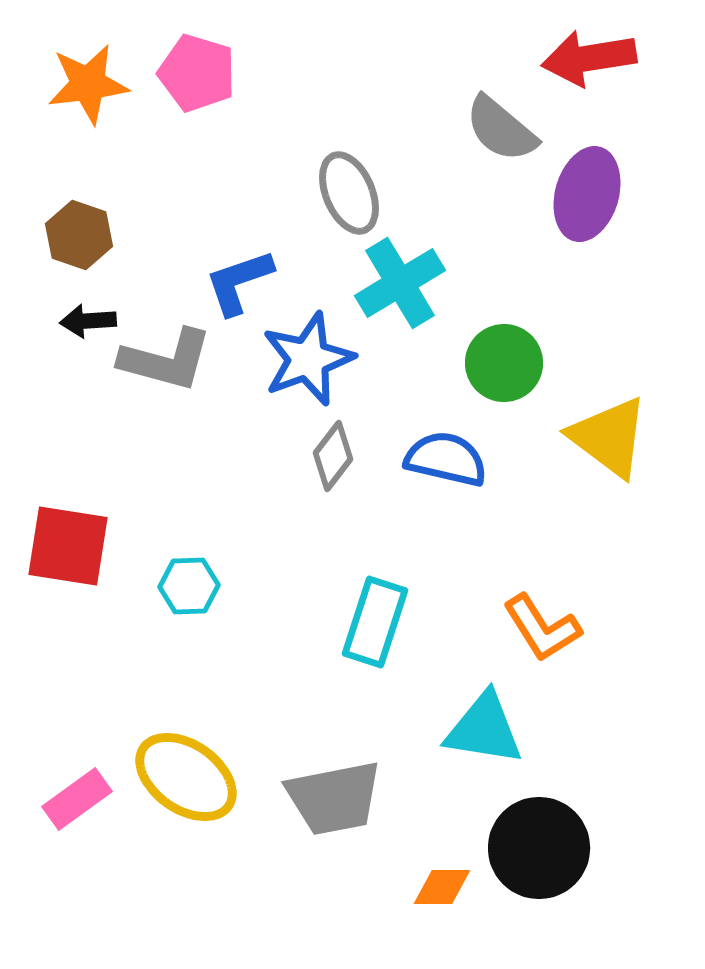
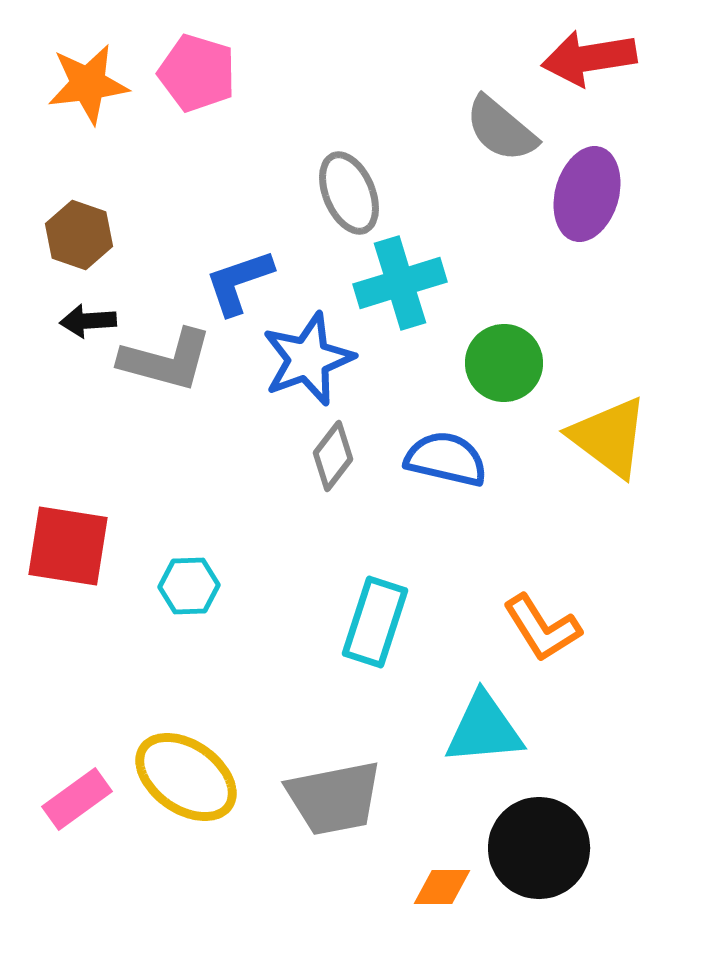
cyan cross: rotated 14 degrees clockwise
cyan triangle: rotated 14 degrees counterclockwise
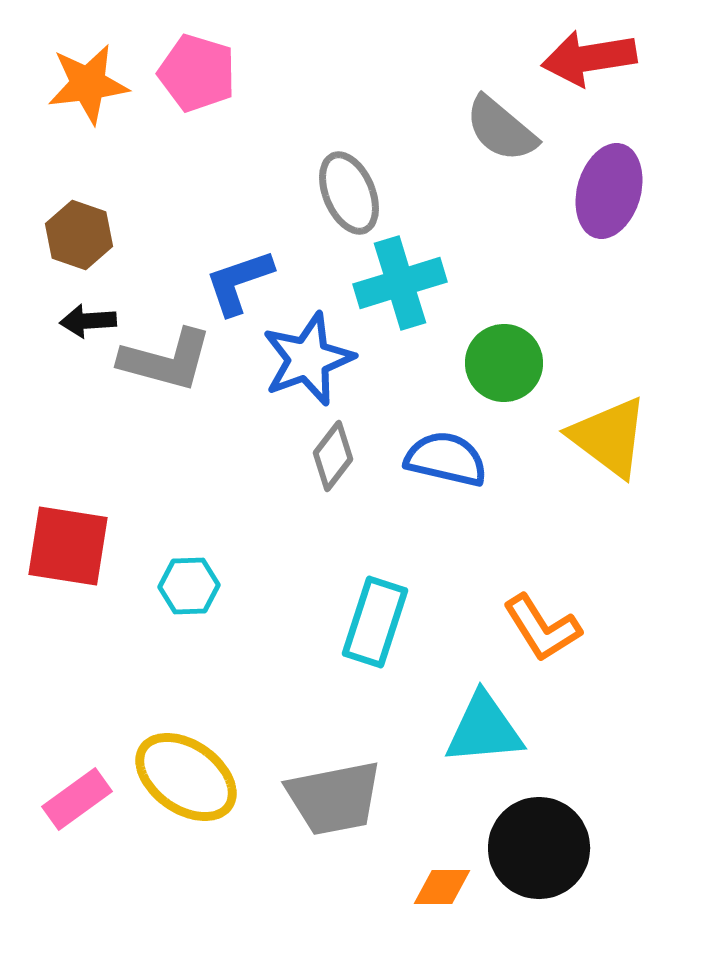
purple ellipse: moved 22 px right, 3 px up
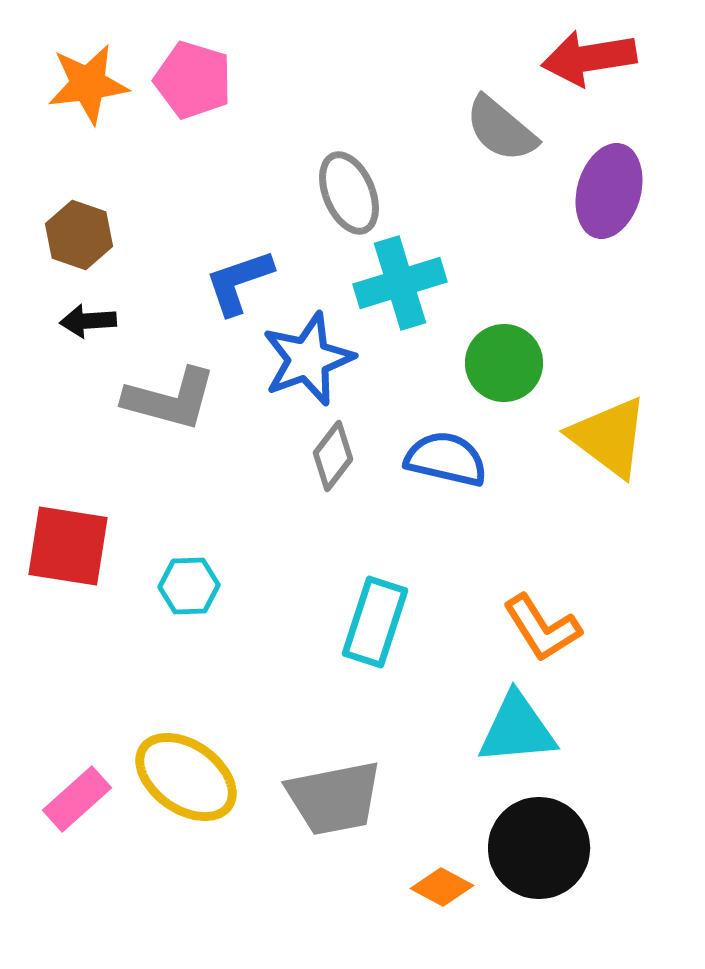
pink pentagon: moved 4 px left, 7 px down
gray L-shape: moved 4 px right, 39 px down
cyan triangle: moved 33 px right
pink rectangle: rotated 6 degrees counterclockwise
orange diamond: rotated 28 degrees clockwise
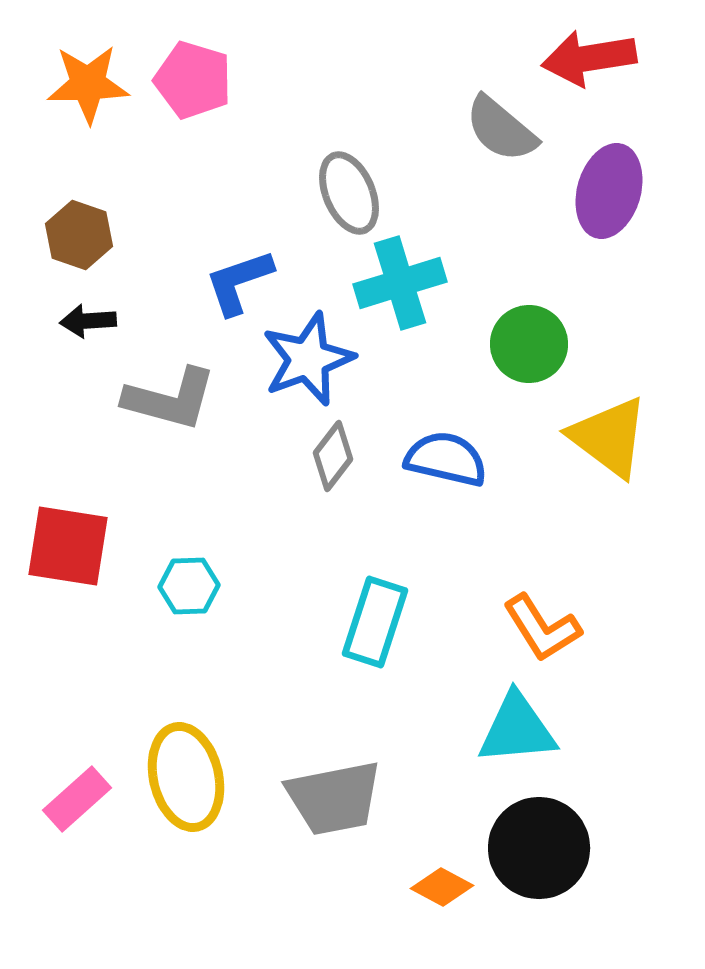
orange star: rotated 6 degrees clockwise
green circle: moved 25 px right, 19 px up
yellow ellipse: rotated 42 degrees clockwise
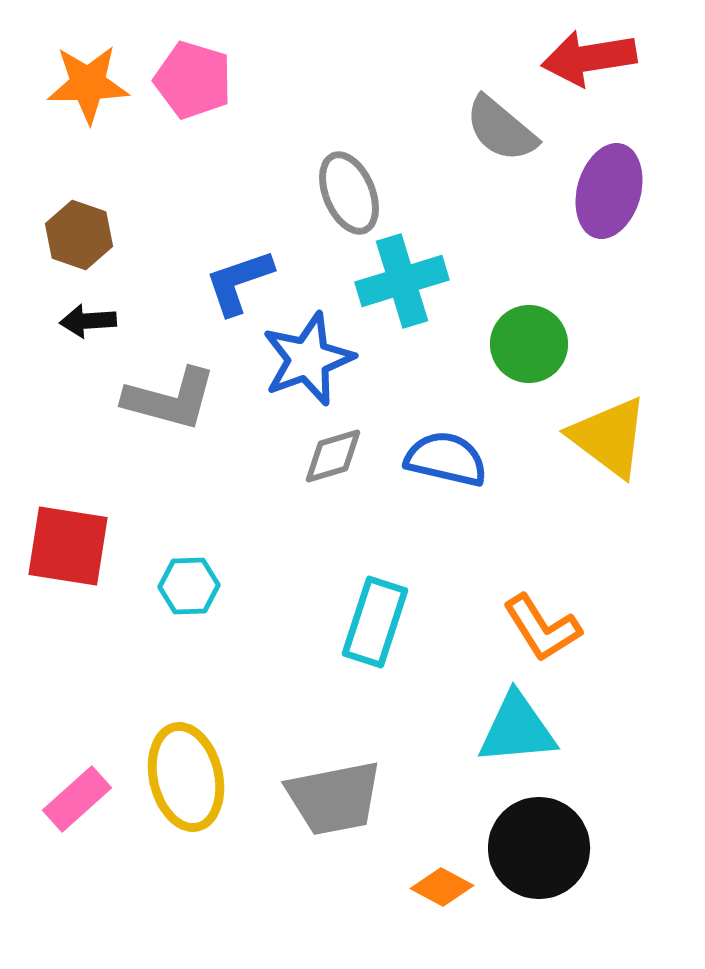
cyan cross: moved 2 px right, 2 px up
gray diamond: rotated 36 degrees clockwise
